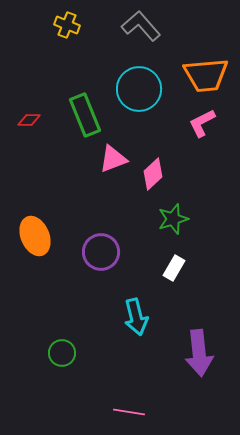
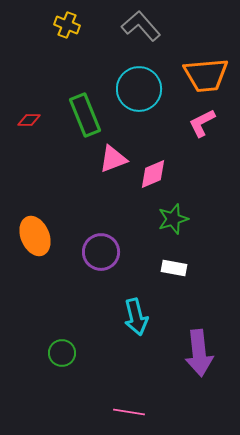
pink diamond: rotated 20 degrees clockwise
white rectangle: rotated 70 degrees clockwise
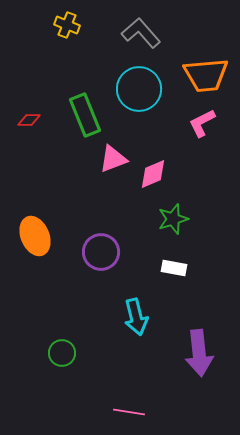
gray L-shape: moved 7 px down
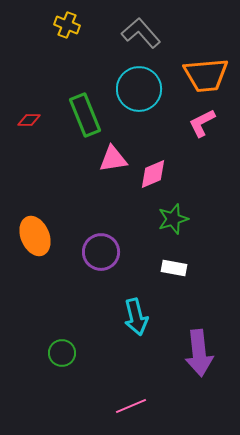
pink triangle: rotated 12 degrees clockwise
pink line: moved 2 px right, 6 px up; rotated 32 degrees counterclockwise
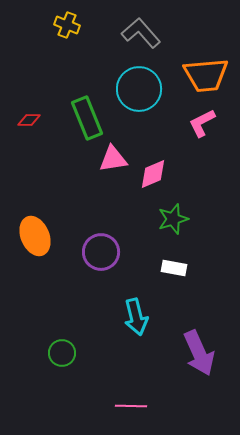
green rectangle: moved 2 px right, 3 px down
purple arrow: rotated 18 degrees counterclockwise
pink line: rotated 24 degrees clockwise
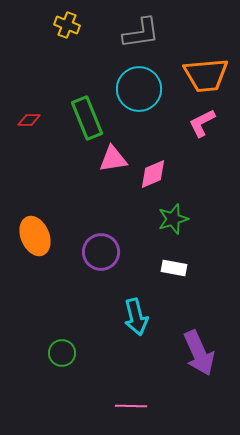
gray L-shape: rotated 123 degrees clockwise
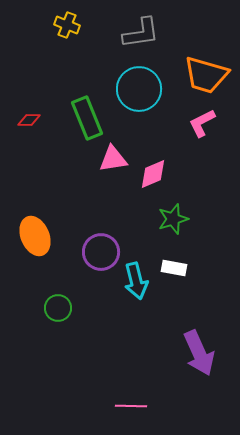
orange trapezoid: rotated 21 degrees clockwise
cyan arrow: moved 36 px up
green circle: moved 4 px left, 45 px up
